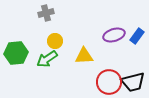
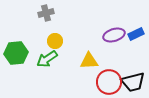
blue rectangle: moved 1 px left, 2 px up; rotated 28 degrees clockwise
yellow triangle: moved 5 px right, 5 px down
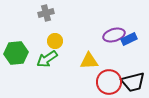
blue rectangle: moved 7 px left, 5 px down
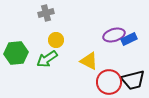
yellow circle: moved 1 px right, 1 px up
yellow triangle: rotated 30 degrees clockwise
black trapezoid: moved 2 px up
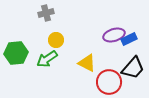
yellow triangle: moved 2 px left, 2 px down
black trapezoid: moved 12 px up; rotated 35 degrees counterclockwise
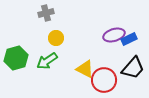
yellow circle: moved 2 px up
green hexagon: moved 5 px down; rotated 10 degrees counterclockwise
green arrow: moved 2 px down
yellow triangle: moved 2 px left, 6 px down
red circle: moved 5 px left, 2 px up
